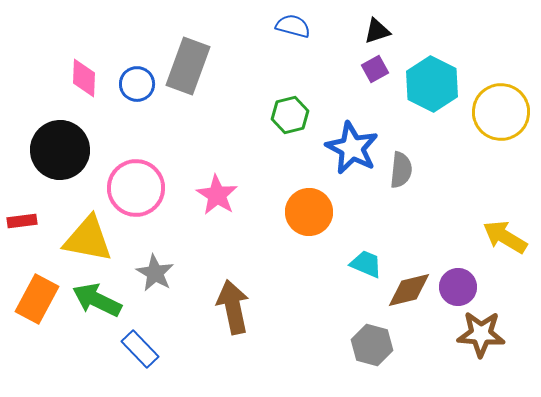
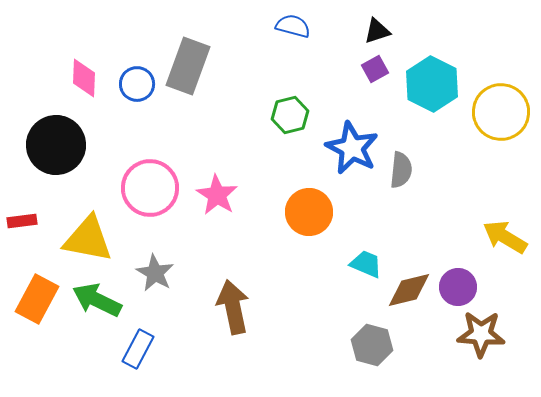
black circle: moved 4 px left, 5 px up
pink circle: moved 14 px right
blue rectangle: moved 2 px left; rotated 72 degrees clockwise
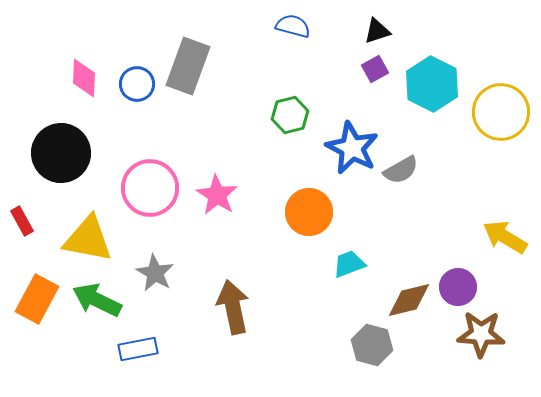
black circle: moved 5 px right, 8 px down
gray semicircle: rotated 54 degrees clockwise
red rectangle: rotated 68 degrees clockwise
cyan trapezoid: moved 17 px left; rotated 44 degrees counterclockwise
brown diamond: moved 10 px down
blue rectangle: rotated 51 degrees clockwise
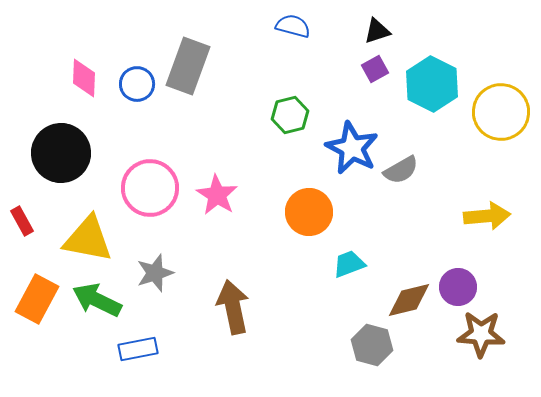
yellow arrow: moved 18 px left, 21 px up; rotated 144 degrees clockwise
gray star: rotated 24 degrees clockwise
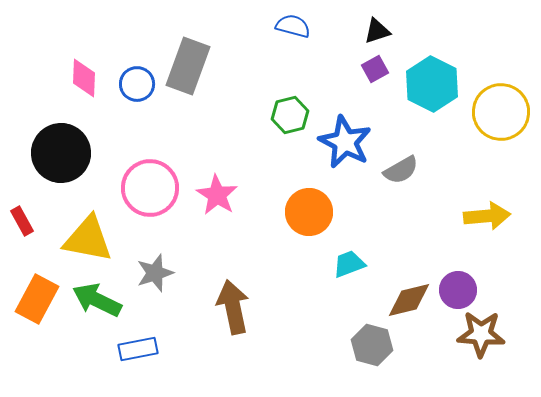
blue star: moved 7 px left, 6 px up
purple circle: moved 3 px down
